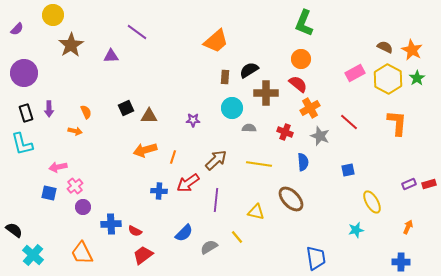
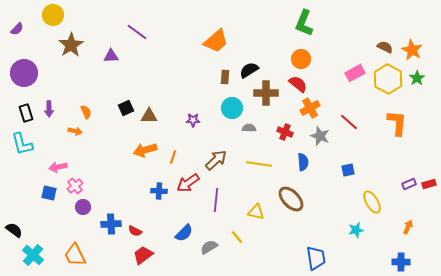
orange trapezoid at (82, 253): moved 7 px left, 2 px down
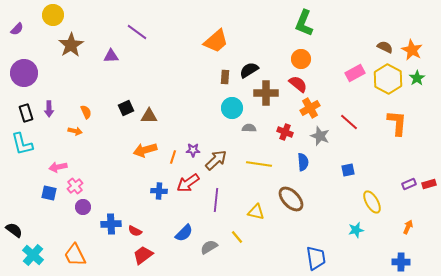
purple star at (193, 120): moved 30 px down
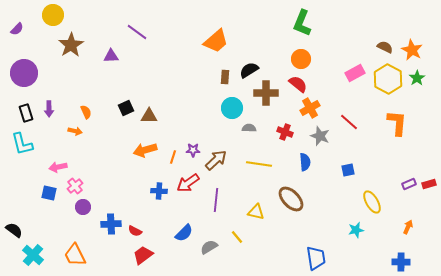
green L-shape at (304, 23): moved 2 px left
blue semicircle at (303, 162): moved 2 px right
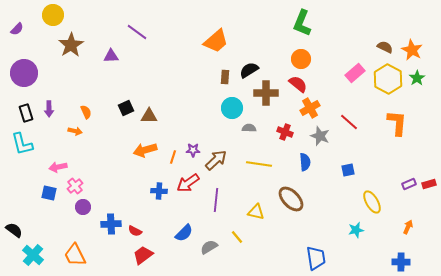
pink rectangle at (355, 73): rotated 12 degrees counterclockwise
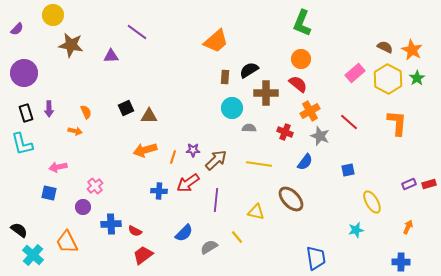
brown star at (71, 45): rotated 30 degrees counterclockwise
orange cross at (310, 108): moved 3 px down
blue semicircle at (305, 162): rotated 42 degrees clockwise
pink cross at (75, 186): moved 20 px right
black semicircle at (14, 230): moved 5 px right
orange trapezoid at (75, 255): moved 8 px left, 13 px up
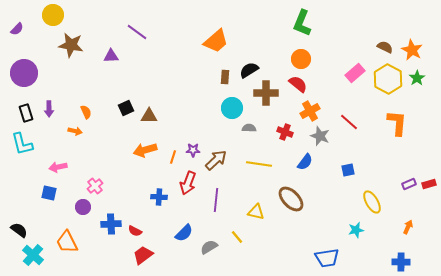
red arrow at (188, 183): rotated 35 degrees counterclockwise
blue cross at (159, 191): moved 6 px down
blue trapezoid at (316, 258): moved 11 px right; rotated 90 degrees clockwise
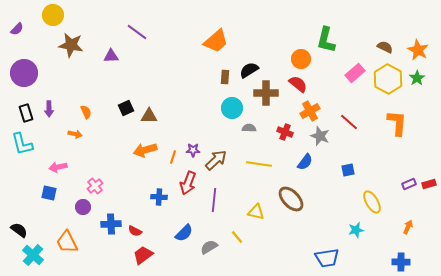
green L-shape at (302, 23): moved 24 px right, 17 px down; rotated 8 degrees counterclockwise
orange star at (412, 50): moved 6 px right
orange arrow at (75, 131): moved 3 px down
purple line at (216, 200): moved 2 px left
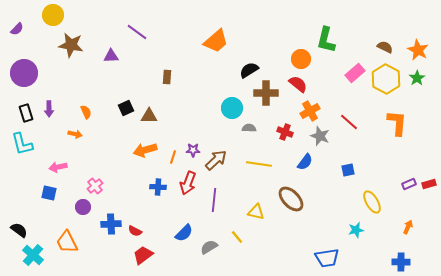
brown rectangle at (225, 77): moved 58 px left
yellow hexagon at (388, 79): moved 2 px left
blue cross at (159, 197): moved 1 px left, 10 px up
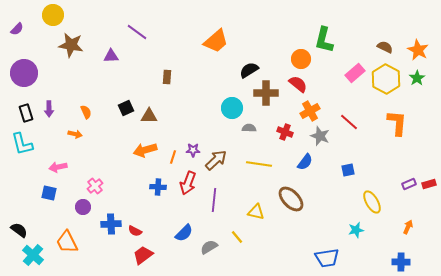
green L-shape at (326, 40): moved 2 px left
